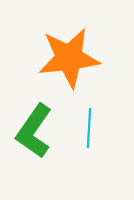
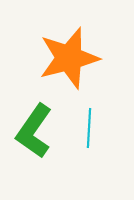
orange star: rotated 8 degrees counterclockwise
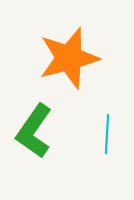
cyan line: moved 18 px right, 6 px down
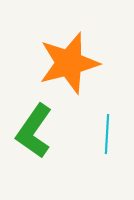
orange star: moved 5 px down
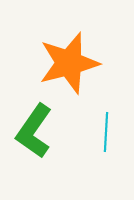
cyan line: moved 1 px left, 2 px up
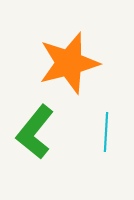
green L-shape: moved 1 px right, 1 px down; rotated 4 degrees clockwise
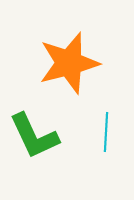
green L-shape: moved 1 px left, 4 px down; rotated 64 degrees counterclockwise
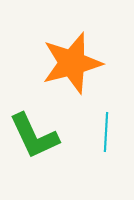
orange star: moved 3 px right
